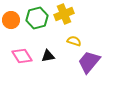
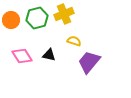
black triangle: moved 1 px right, 1 px up; rotated 24 degrees clockwise
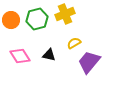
yellow cross: moved 1 px right
green hexagon: moved 1 px down
yellow semicircle: moved 2 px down; rotated 48 degrees counterclockwise
pink diamond: moved 2 px left
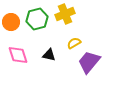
orange circle: moved 2 px down
pink diamond: moved 2 px left, 1 px up; rotated 15 degrees clockwise
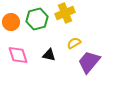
yellow cross: moved 1 px up
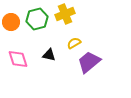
yellow cross: moved 1 px down
pink diamond: moved 4 px down
purple trapezoid: rotated 10 degrees clockwise
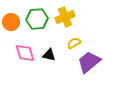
yellow cross: moved 3 px down
green hexagon: rotated 10 degrees clockwise
pink diamond: moved 7 px right, 6 px up
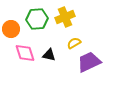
orange circle: moved 7 px down
purple trapezoid: rotated 15 degrees clockwise
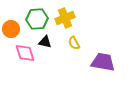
yellow cross: moved 1 px down
yellow semicircle: rotated 88 degrees counterclockwise
black triangle: moved 4 px left, 13 px up
purple trapezoid: moved 14 px right; rotated 35 degrees clockwise
